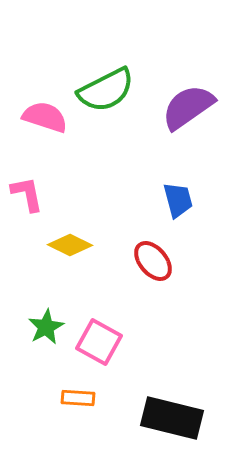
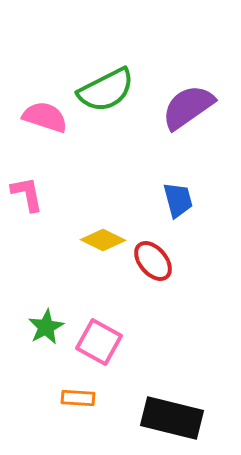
yellow diamond: moved 33 px right, 5 px up
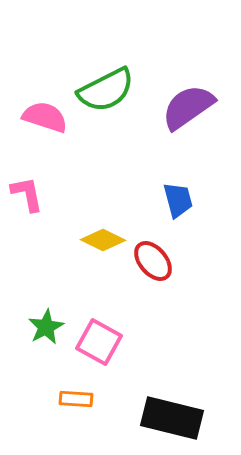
orange rectangle: moved 2 px left, 1 px down
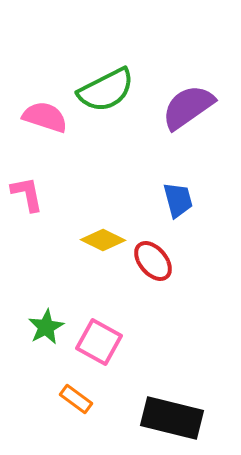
orange rectangle: rotated 32 degrees clockwise
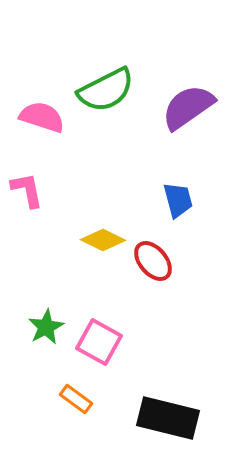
pink semicircle: moved 3 px left
pink L-shape: moved 4 px up
black rectangle: moved 4 px left
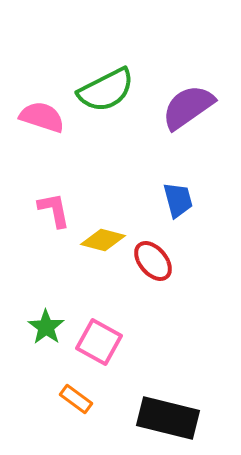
pink L-shape: moved 27 px right, 20 px down
yellow diamond: rotated 12 degrees counterclockwise
green star: rotated 9 degrees counterclockwise
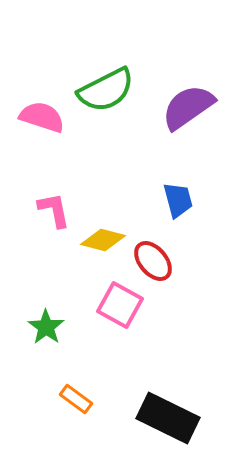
pink square: moved 21 px right, 37 px up
black rectangle: rotated 12 degrees clockwise
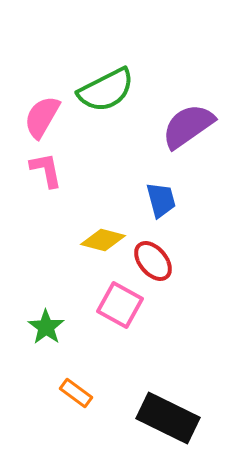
purple semicircle: moved 19 px down
pink semicircle: rotated 78 degrees counterclockwise
blue trapezoid: moved 17 px left
pink L-shape: moved 8 px left, 40 px up
orange rectangle: moved 6 px up
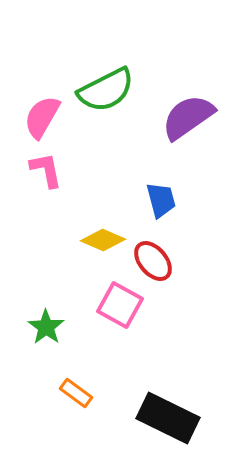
purple semicircle: moved 9 px up
yellow diamond: rotated 9 degrees clockwise
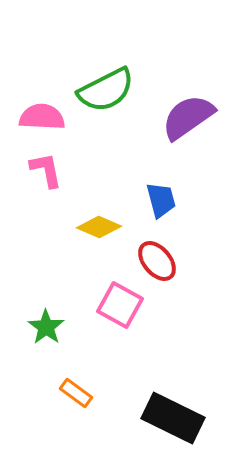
pink semicircle: rotated 63 degrees clockwise
yellow diamond: moved 4 px left, 13 px up
red ellipse: moved 4 px right
black rectangle: moved 5 px right
